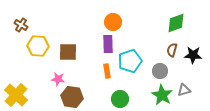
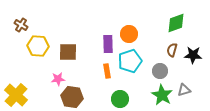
orange circle: moved 16 px right, 12 px down
pink star: rotated 16 degrees counterclockwise
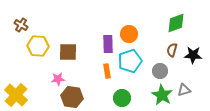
green circle: moved 2 px right, 1 px up
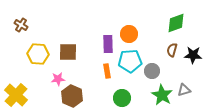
yellow hexagon: moved 8 px down
cyan pentagon: rotated 15 degrees clockwise
gray circle: moved 8 px left
brown hexagon: moved 1 px up; rotated 15 degrees clockwise
